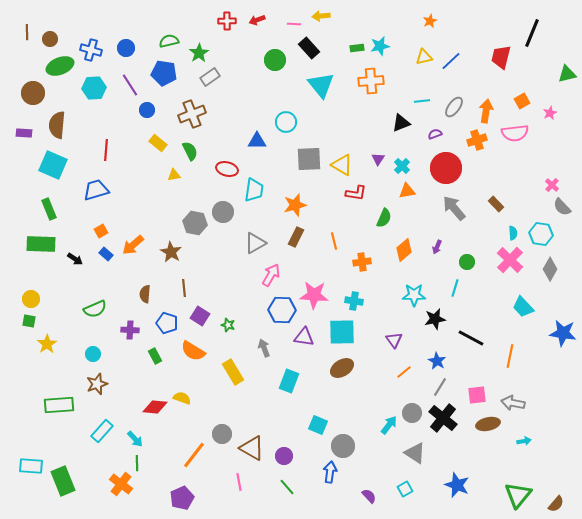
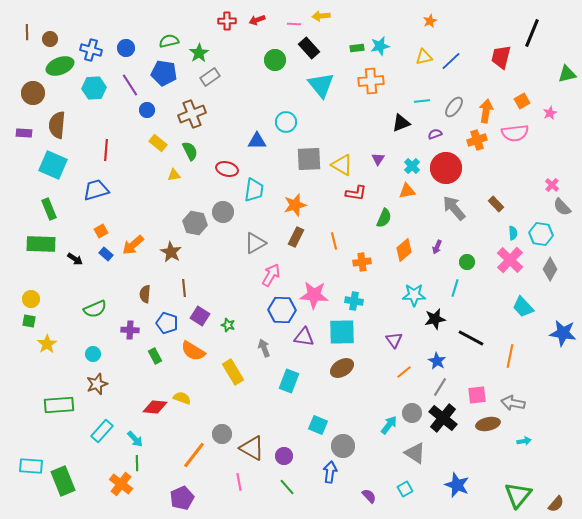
cyan cross at (402, 166): moved 10 px right
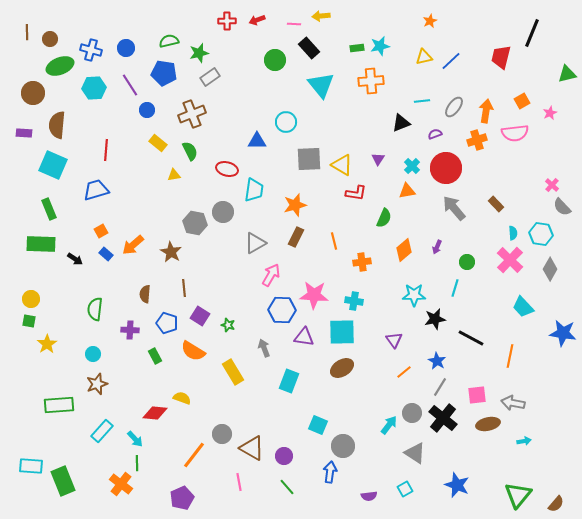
green star at (199, 53): rotated 18 degrees clockwise
green semicircle at (95, 309): rotated 120 degrees clockwise
red diamond at (155, 407): moved 6 px down
purple semicircle at (369, 496): rotated 126 degrees clockwise
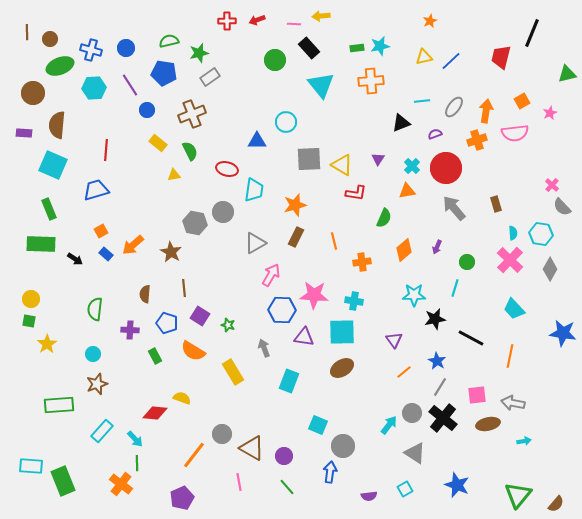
brown rectangle at (496, 204): rotated 28 degrees clockwise
cyan trapezoid at (523, 307): moved 9 px left, 2 px down
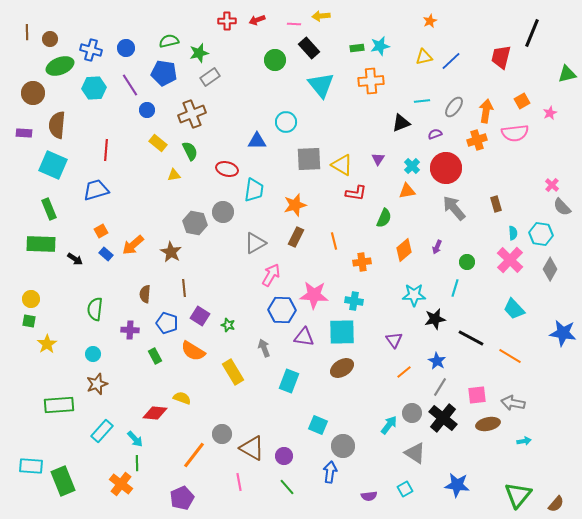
orange line at (510, 356): rotated 70 degrees counterclockwise
blue star at (457, 485): rotated 15 degrees counterclockwise
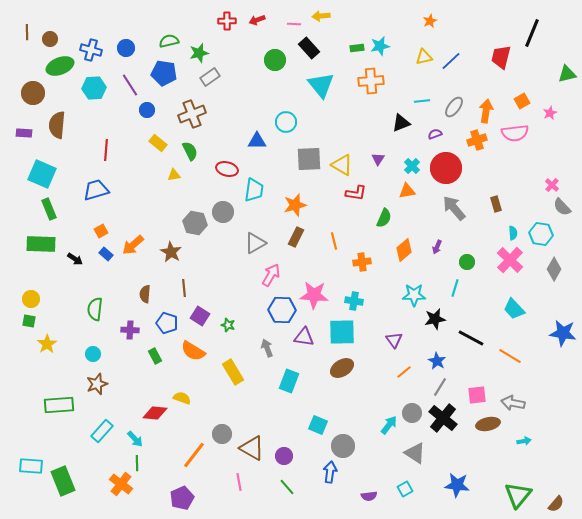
cyan square at (53, 165): moved 11 px left, 9 px down
gray diamond at (550, 269): moved 4 px right
gray arrow at (264, 348): moved 3 px right
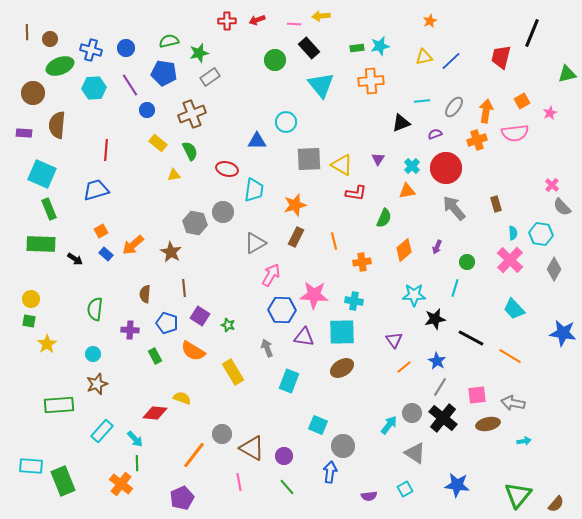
orange line at (404, 372): moved 5 px up
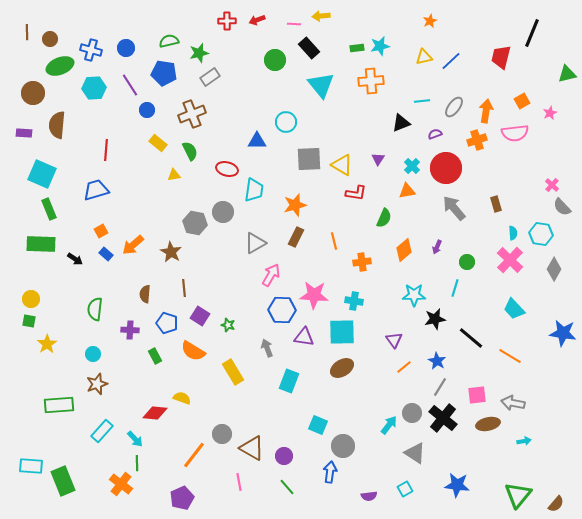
black line at (471, 338): rotated 12 degrees clockwise
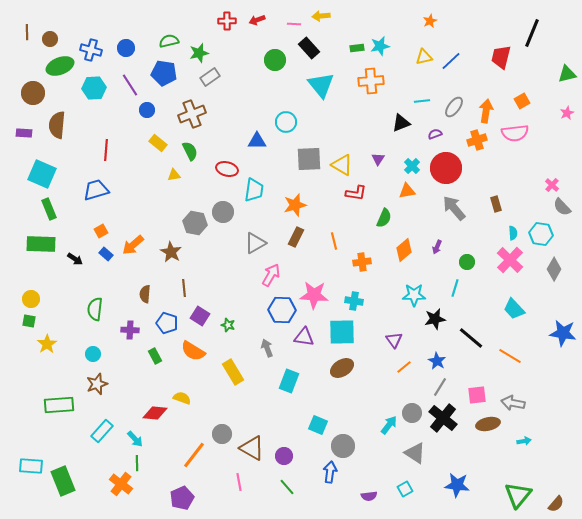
pink star at (550, 113): moved 17 px right
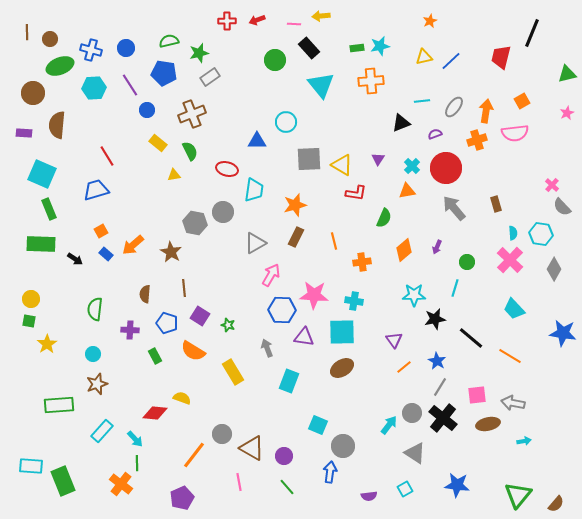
red line at (106, 150): moved 1 px right, 6 px down; rotated 35 degrees counterclockwise
